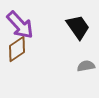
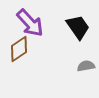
purple arrow: moved 10 px right, 2 px up
brown diamond: moved 2 px right
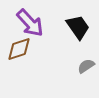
brown diamond: rotated 16 degrees clockwise
gray semicircle: rotated 24 degrees counterclockwise
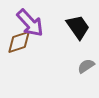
brown diamond: moved 7 px up
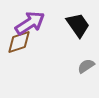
purple arrow: rotated 80 degrees counterclockwise
black trapezoid: moved 2 px up
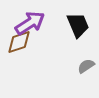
black trapezoid: rotated 12 degrees clockwise
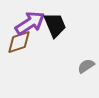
black trapezoid: moved 23 px left
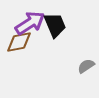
brown diamond: rotated 8 degrees clockwise
